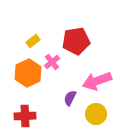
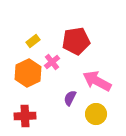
pink arrow: rotated 48 degrees clockwise
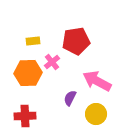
yellow rectangle: rotated 32 degrees clockwise
orange hexagon: rotated 24 degrees clockwise
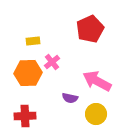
red pentagon: moved 14 px right, 12 px up; rotated 16 degrees counterclockwise
purple semicircle: rotated 105 degrees counterclockwise
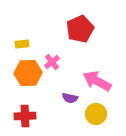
red pentagon: moved 10 px left
yellow rectangle: moved 11 px left, 3 px down
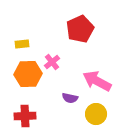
orange hexagon: moved 1 px down
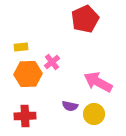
red pentagon: moved 5 px right, 10 px up
yellow rectangle: moved 1 px left, 3 px down
pink arrow: moved 1 px right, 1 px down
purple semicircle: moved 8 px down
yellow circle: moved 2 px left
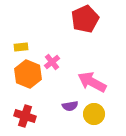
orange hexagon: rotated 24 degrees clockwise
pink arrow: moved 6 px left
purple semicircle: rotated 21 degrees counterclockwise
red cross: rotated 20 degrees clockwise
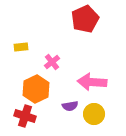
orange hexagon: moved 8 px right, 15 px down; rotated 12 degrees clockwise
pink arrow: rotated 24 degrees counterclockwise
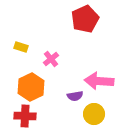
yellow rectangle: rotated 24 degrees clockwise
pink cross: moved 1 px left, 3 px up
pink arrow: moved 7 px right, 1 px up
orange hexagon: moved 5 px left, 2 px up
purple semicircle: moved 5 px right, 10 px up
red cross: rotated 15 degrees counterclockwise
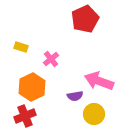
pink arrow: rotated 16 degrees clockwise
orange hexagon: moved 1 px right
red cross: rotated 25 degrees counterclockwise
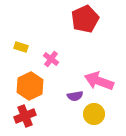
pink cross: rotated 14 degrees counterclockwise
orange hexagon: moved 2 px left, 1 px up
